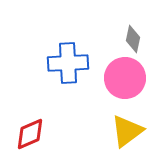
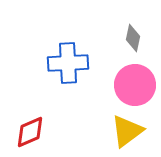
gray diamond: moved 1 px up
pink circle: moved 10 px right, 7 px down
red diamond: moved 2 px up
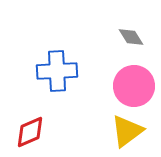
gray diamond: moved 2 px left, 1 px up; rotated 44 degrees counterclockwise
blue cross: moved 11 px left, 8 px down
pink circle: moved 1 px left, 1 px down
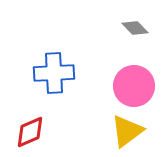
gray diamond: moved 4 px right, 9 px up; rotated 12 degrees counterclockwise
blue cross: moved 3 px left, 2 px down
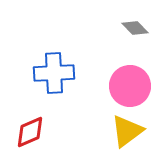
pink circle: moved 4 px left
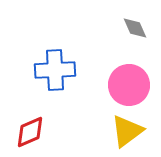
gray diamond: rotated 20 degrees clockwise
blue cross: moved 1 px right, 3 px up
pink circle: moved 1 px left, 1 px up
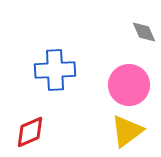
gray diamond: moved 9 px right, 4 px down
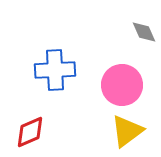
pink circle: moved 7 px left
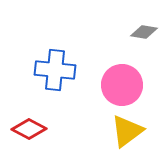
gray diamond: rotated 56 degrees counterclockwise
blue cross: rotated 9 degrees clockwise
red diamond: moved 1 px left, 3 px up; rotated 52 degrees clockwise
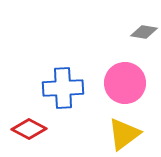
blue cross: moved 8 px right, 18 px down; rotated 9 degrees counterclockwise
pink circle: moved 3 px right, 2 px up
yellow triangle: moved 3 px left, 3 px down
